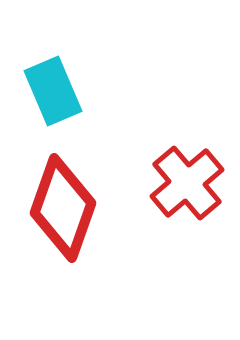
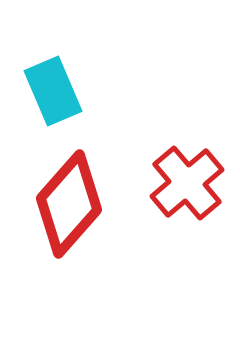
red diamond: moved 6 px right, 4 px up; rotated 22 degrees clockwise
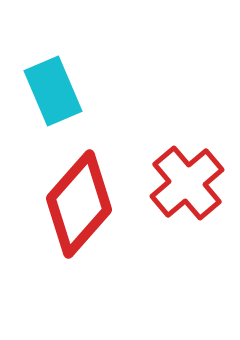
red diamond: moved 10 px right
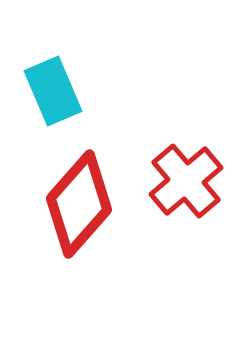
red cross: moved 1 px left, 2 px up
